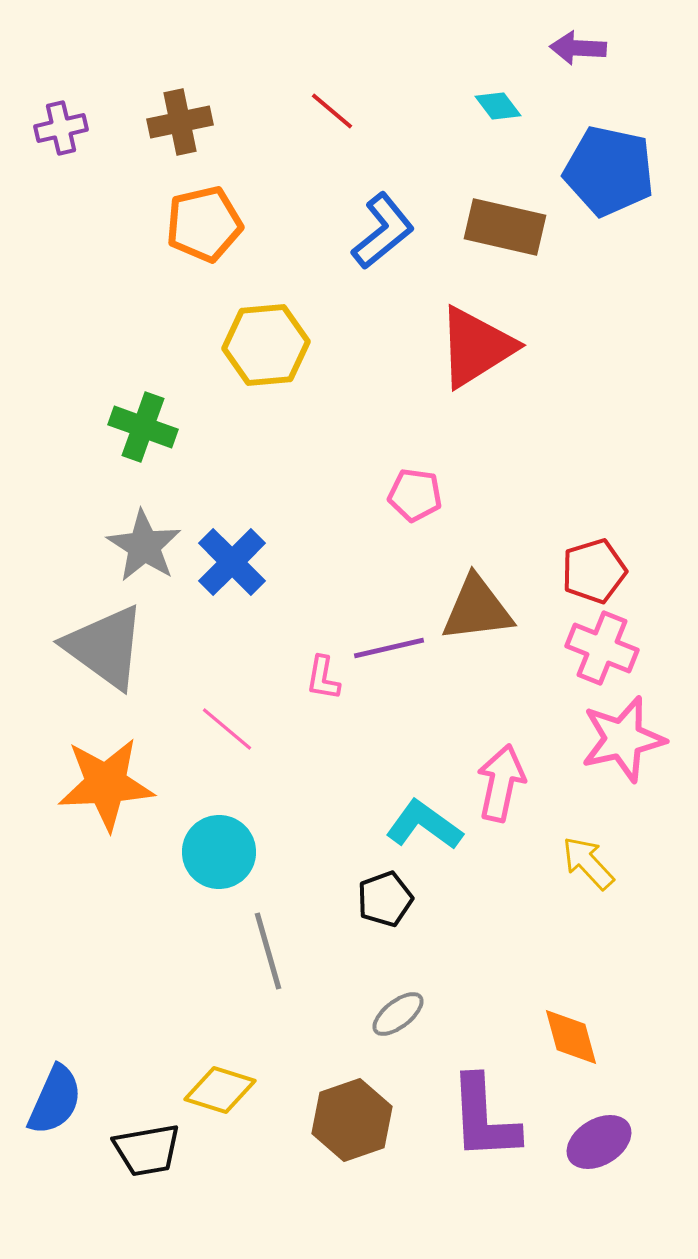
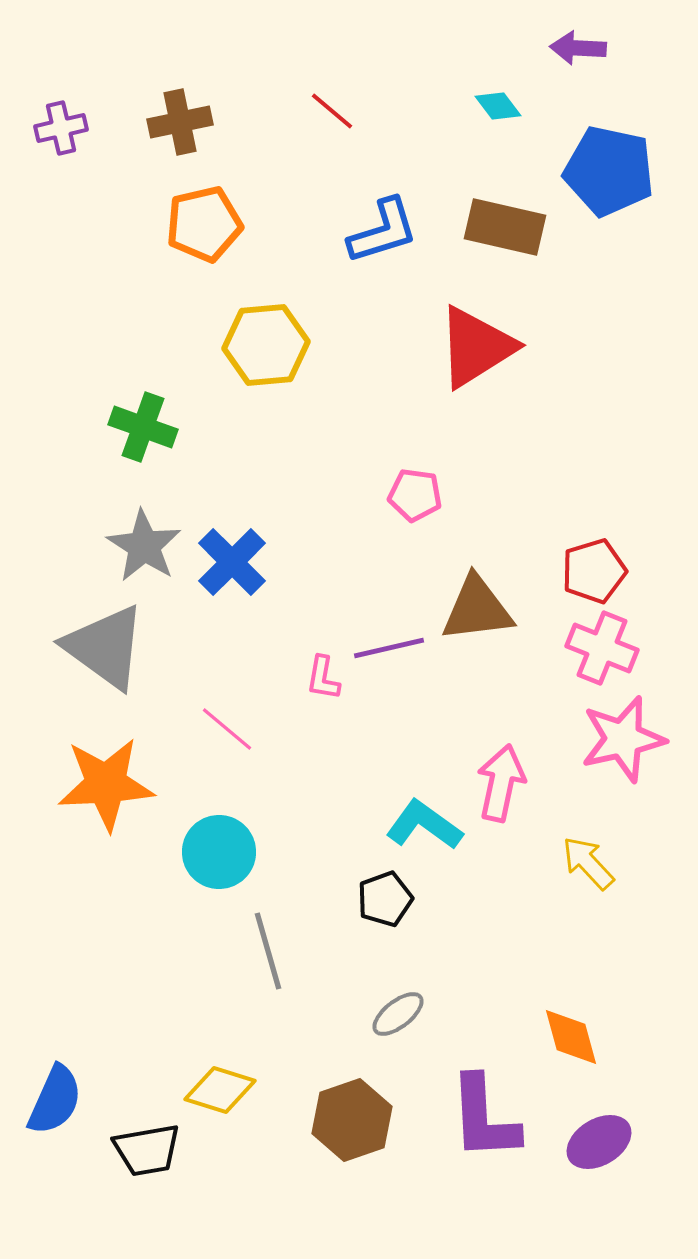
blue L-shape: rotated 22 degrees clockwise
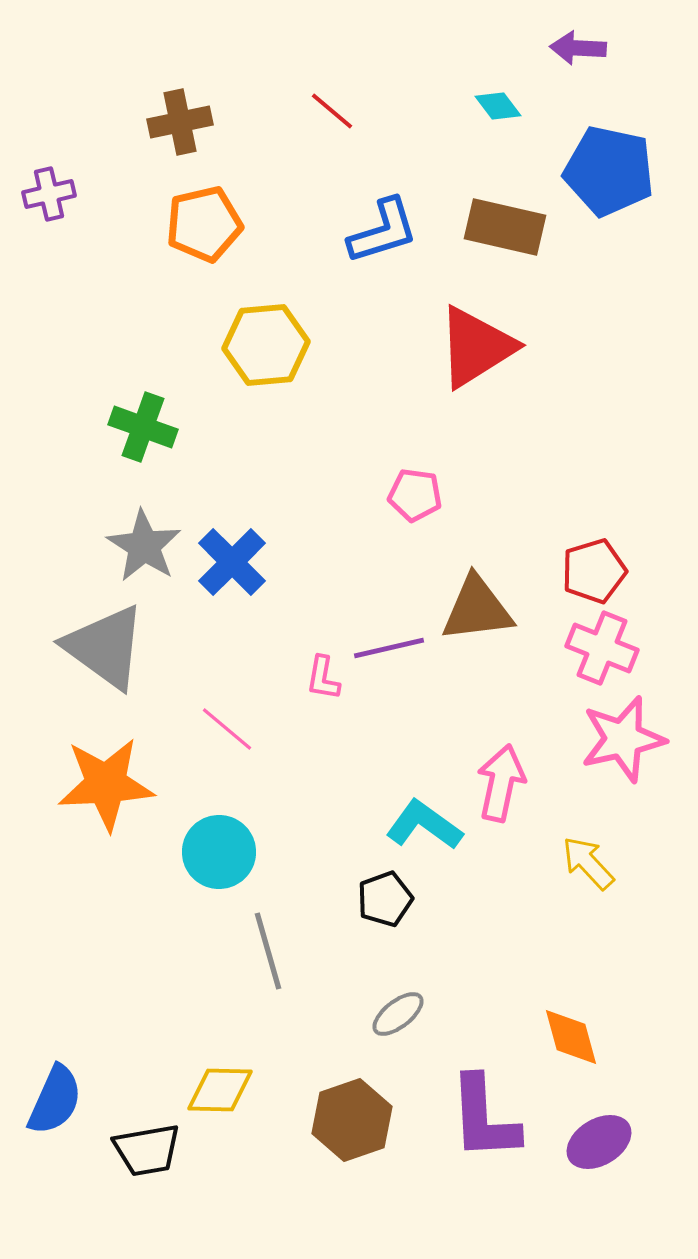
purple cross: moved 12 px left, 66 px down
yellow diamond: rotated 16 degrees counterclockwise
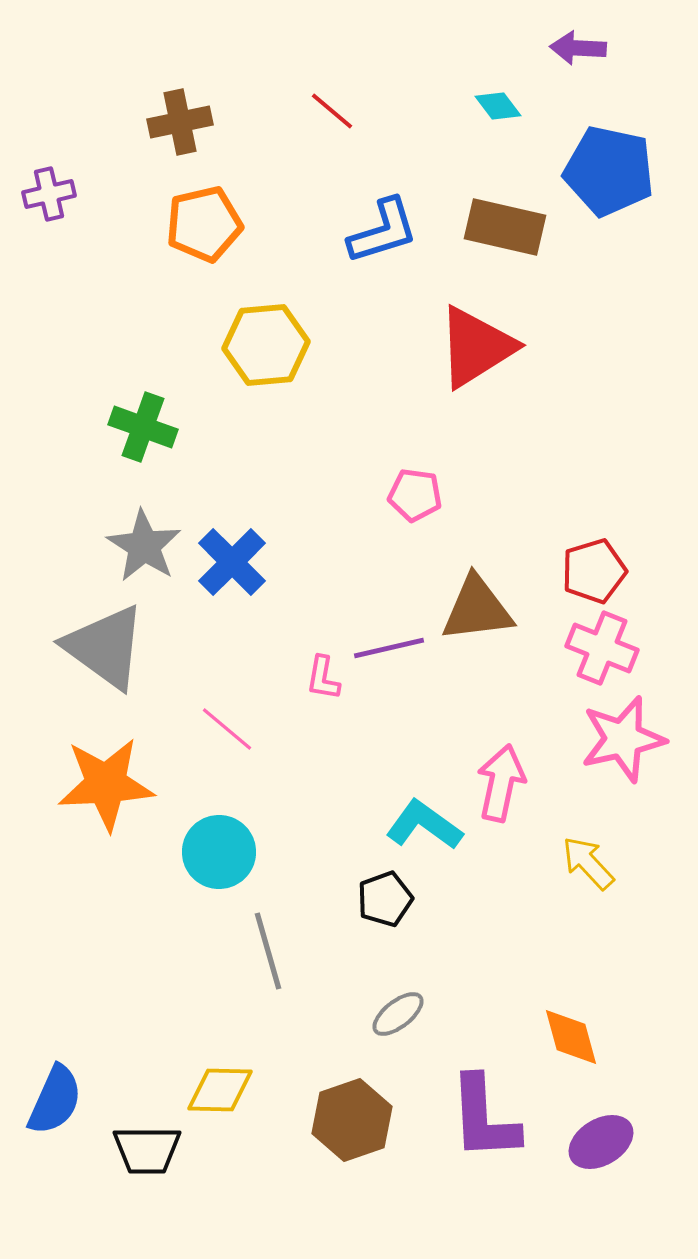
purple ellipse: moved 2 px right
black trapezoid: rotated 10 degrees clockwise
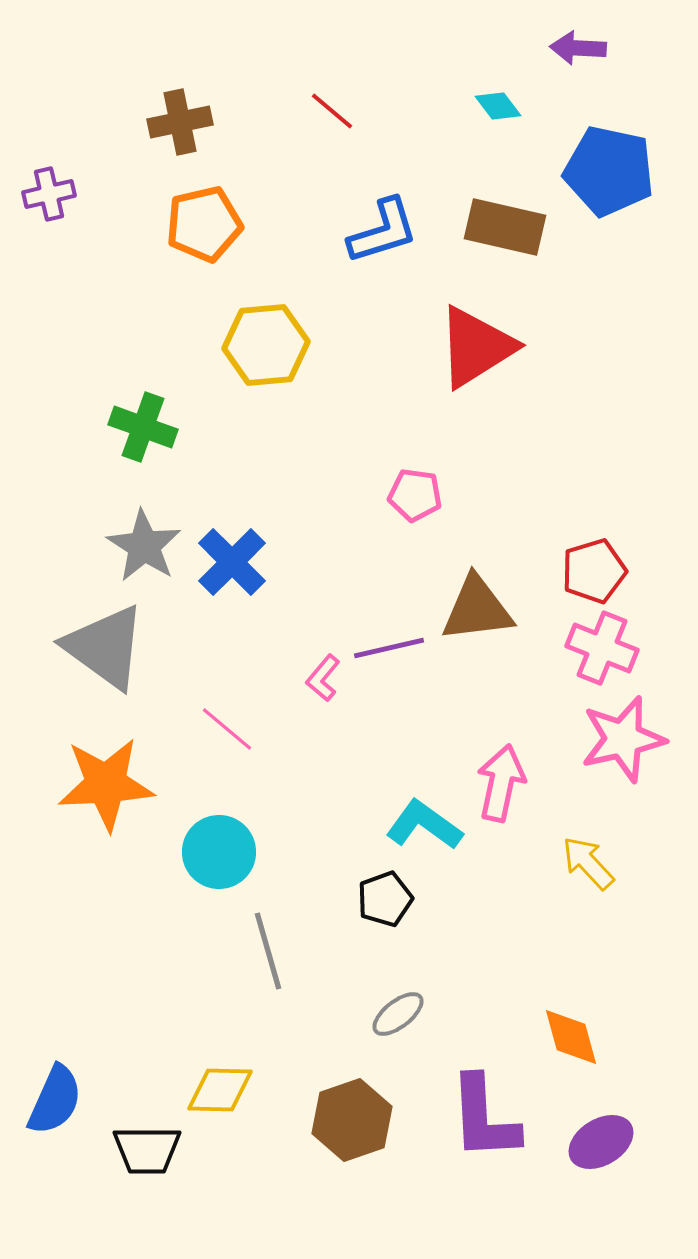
pink L-shape: rotated 30 degrees clockwise
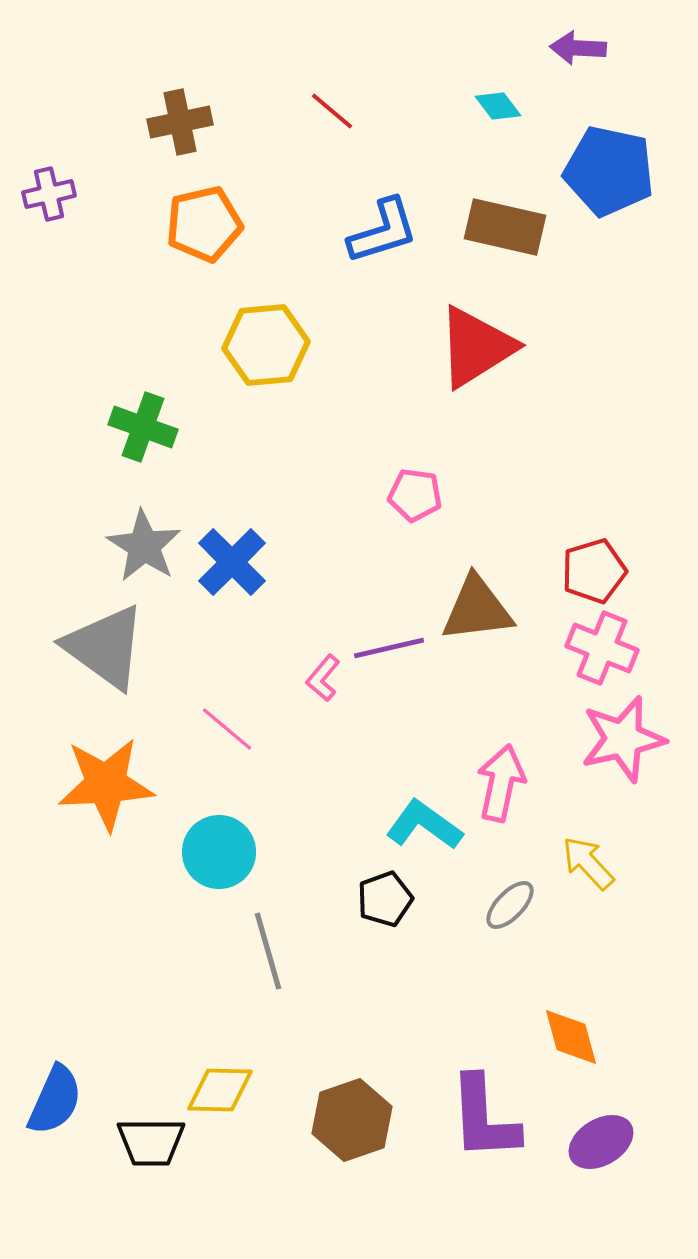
gray ellipse: moved 112 px right, 109 px up; rotated 8 degrees counterclockwise
black trapezoid: moved 4 px right, 8 px up
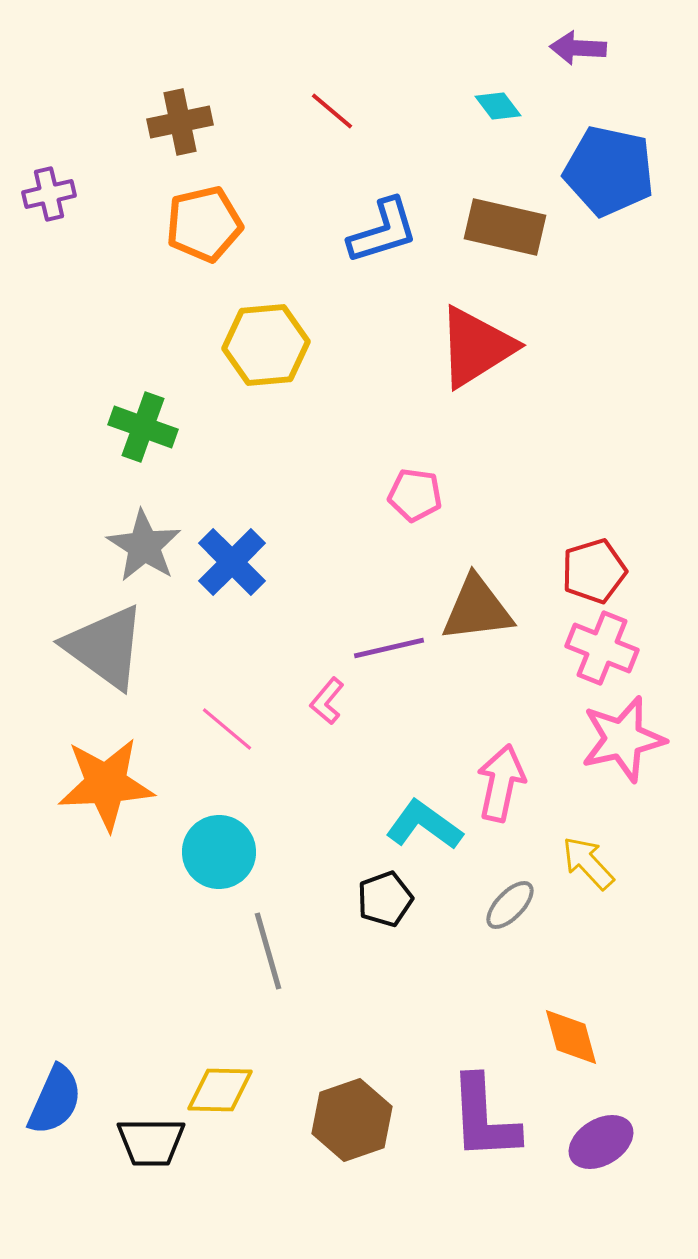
pink L-shape: moved 4 px right, 23 px down
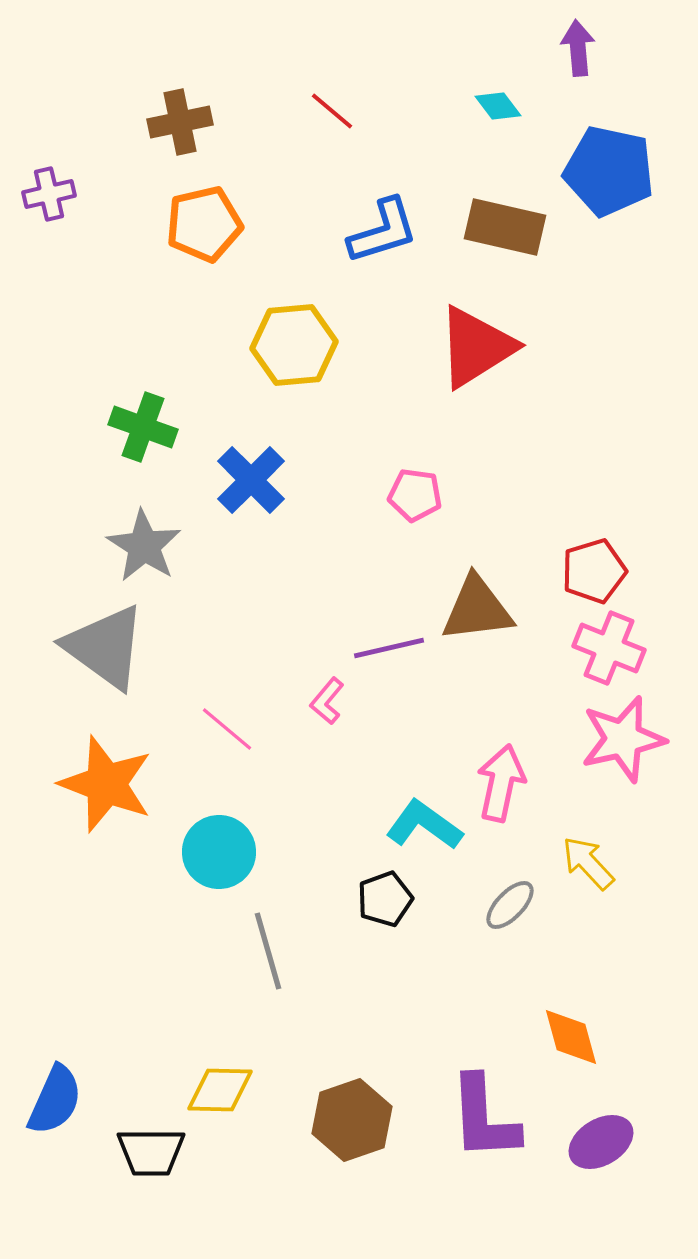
purple arrow: rotated 82 degrees clockwise
yellow hexagon: moved 28 px right
blue cross: moved 19 px right, 82 px up
pink cross: moved 7 px right
orange star: rotated 24 degrees clockwise
black trapezoid: moved 10 px down
